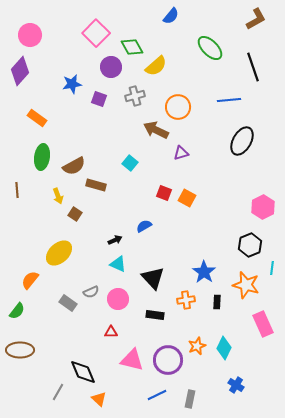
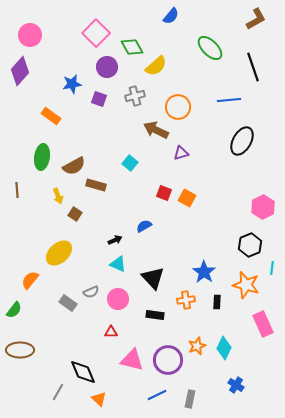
purple circle at (111, 67): moved 4 px left
orange rectangle at (37, 118): moved 14 px right, 2 px up
green semicircle at (17, 311): moved 3 px left, 1 px up
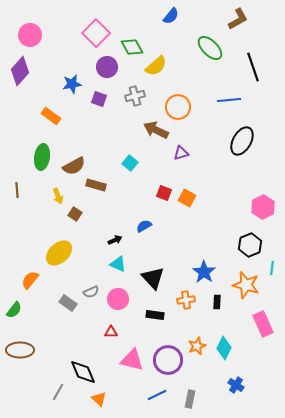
brown L-shape at (256, 19): moved 18 px left
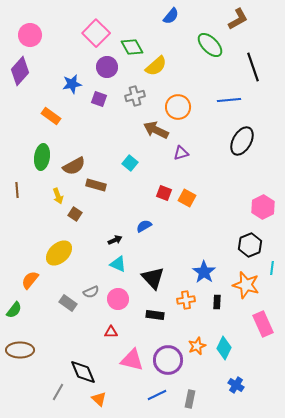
green ellipse at (210, 48): moved 3 px up
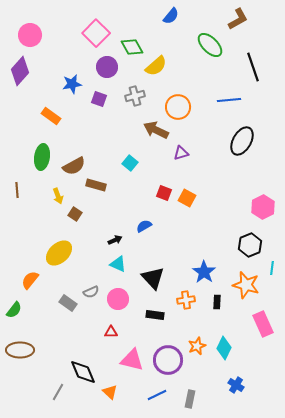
orange triangle at (99, 399): moved 11 px right, 7 px up
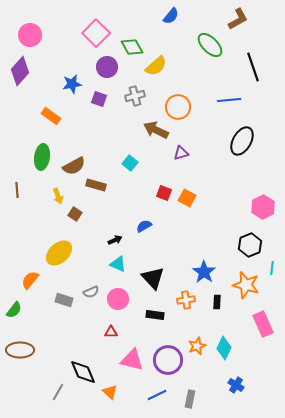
gray rectangle at (68, 303): moved 4 px left, 3 px up; rotated 18 degrees counterclockwise
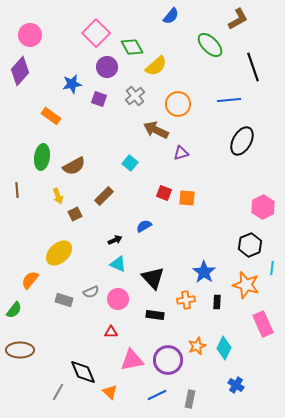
gray cross at (135, 96): rotated 24 degrees counterclockwise
orange circle at (178, 107): moved 3 px up
brown rectangle at (96, 185): moved 8 px right, 11 px down; rotated 60 degrees counterclockwise
orange square at (187, 198): rotated 24 degrees counterclockwise
brown square at (75, 214): rotated 32 degrees clockwise
pink triangle at (132, 360): rotated 25 degrees counterclockwise
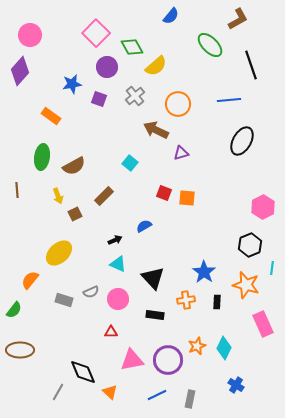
black line at (253, 67): moved 2 px left, 2 px up
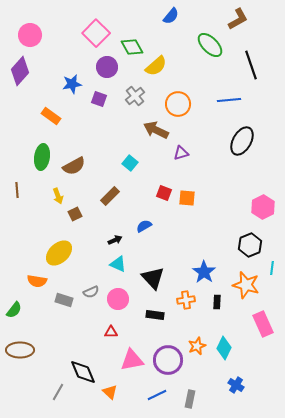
brown rectangle at (104, 196): moved 6 px right
orange semicircle at (30, 280): moved 7 px right, 1 px down; rotated 120 degrees counterclockwise
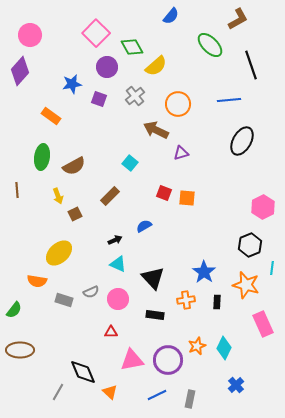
blue cross at (236, 385): rotated 14 degrees clockwise
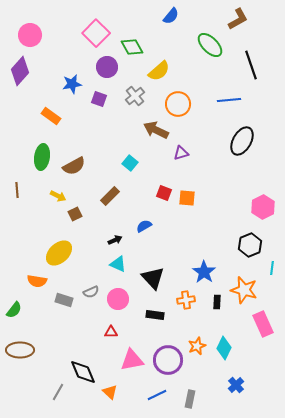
yellow semicircle at (156, 66): moved 3 px right, 5 px down
yellow arrow at (58, 196): rotated 42 degrees counterclockwise
orange star at (246, 285): moved 2 px left, 5 px down
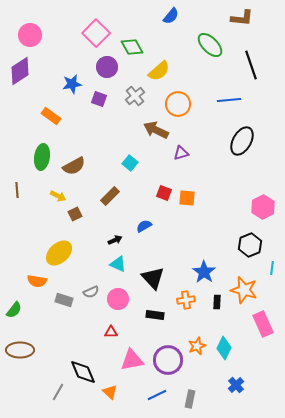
brown L-shape at (238, 19): moved 4 px right, 1 px up; rotated 35 degrees clockwise
purple diamond at (20, 71): rotated 16 degrees clockwise
